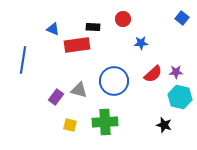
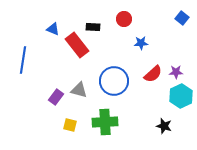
red circle: moved 1 px right
red rectangle: rotated 60 degrees clockwise
cyan hexagon: moved 1 px right, 1 px up; rotated 20 degrees clockwise
black star: moved 1 px down
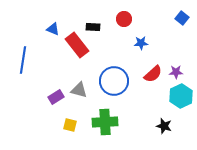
purple rectangle: rotated 21 degrees clockwise
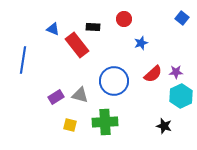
blue star: rotated 16 degrees counterclockwise
gray triangle: moved 1 px right, 5 px down
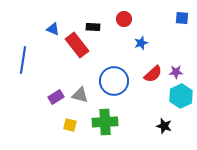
blue square: rotated 32 degrees counterclockwise
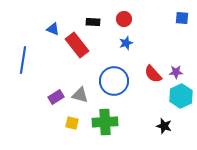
black rectangle: moved 5 px up
blue star: moved 15 px left
red semicircle: rotated 90 degrees clockwise
yellow square: moved 2 px right, 2 px up
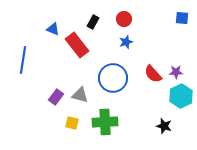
black rectangle: rotated 64 degrees counterclockwise
blue star: moved 1 px up
blue circle: moved 1 px left, 3 px up
purple rectangle: rotated 21 degrees counterclockwise
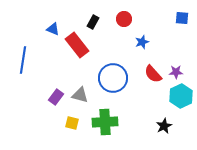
blue star: moved 16 px right
black star: rotated 28 degrees clockwise
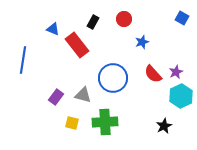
blue square: rotated 24 degrees clockwise
purple star: rotated 24 degrees counterclockwise
gray triangle: moved 3 px right
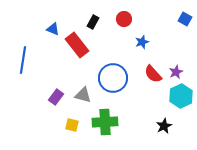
blue square: moved 3 px right, 1 px down
yellow square: moved 2 px down
